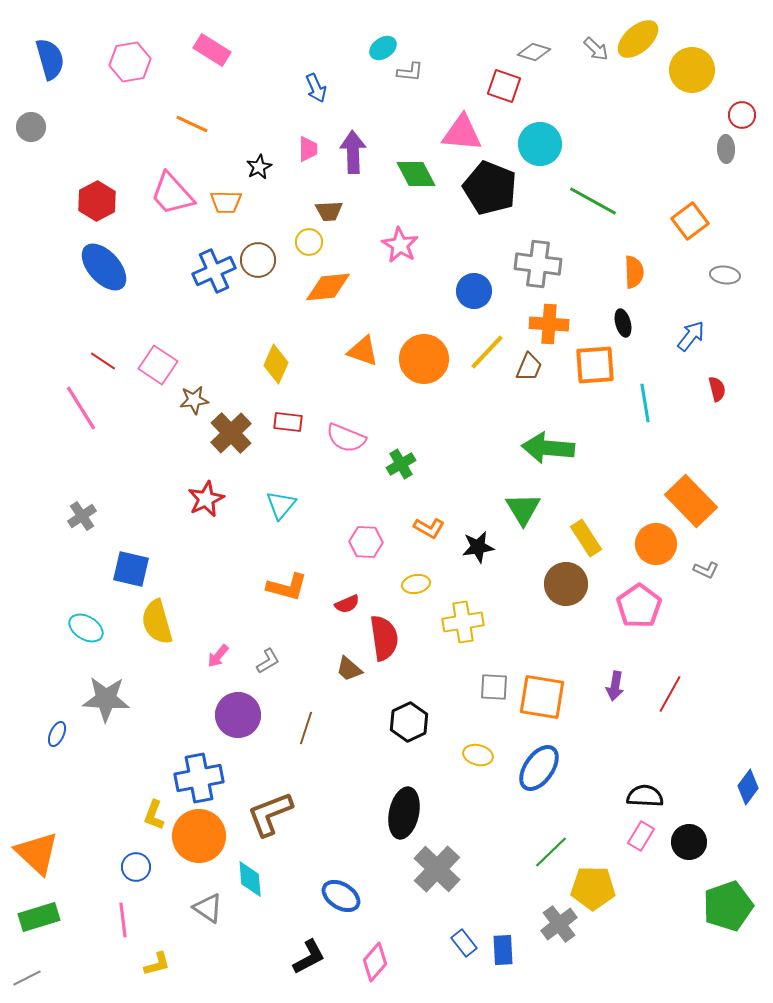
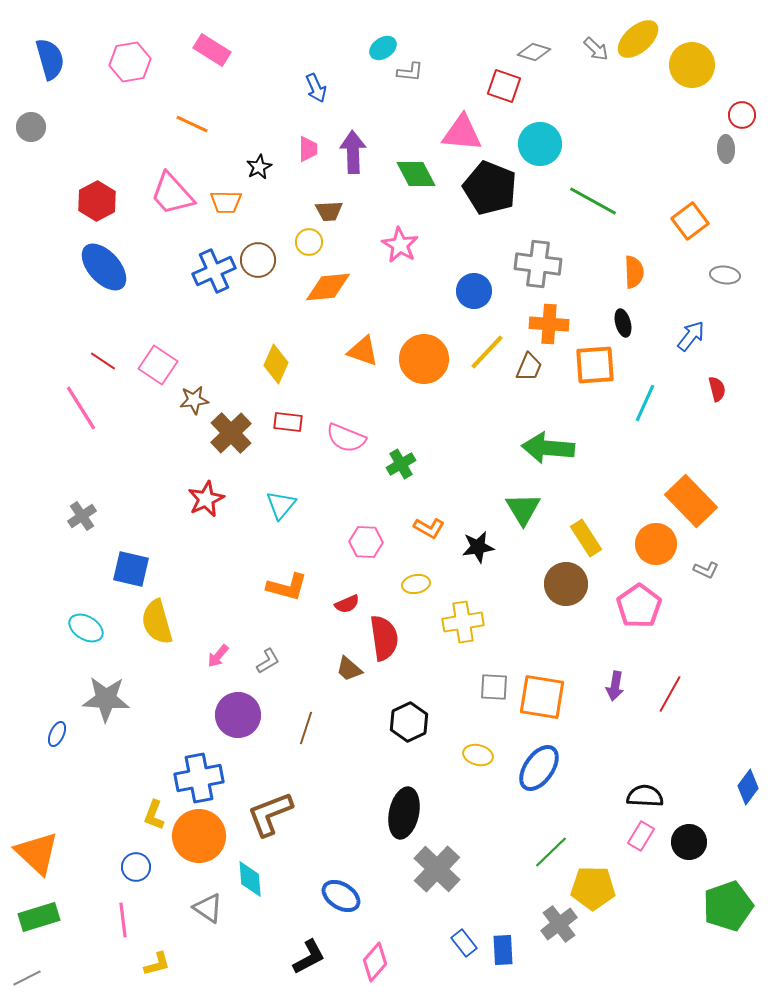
yellow circle at (692, 70): moved 5 px up
cyan line at (645, 403): rotated 33 degrees clockwise
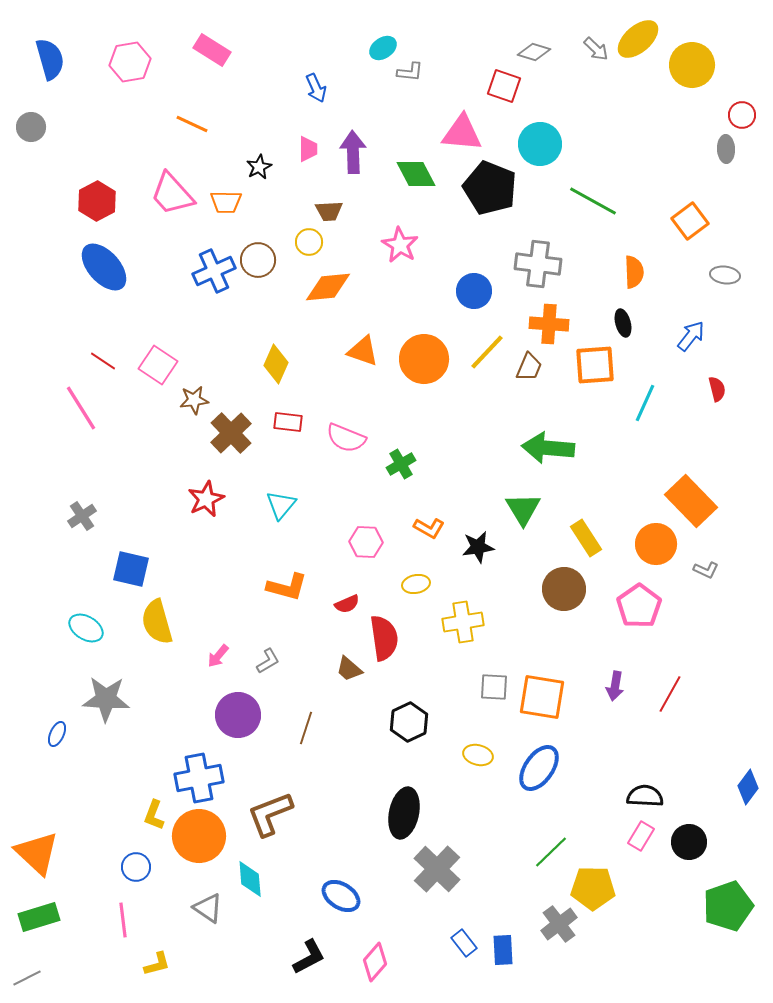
brown circle at (566, 584): moved 2 px left, 5 px down
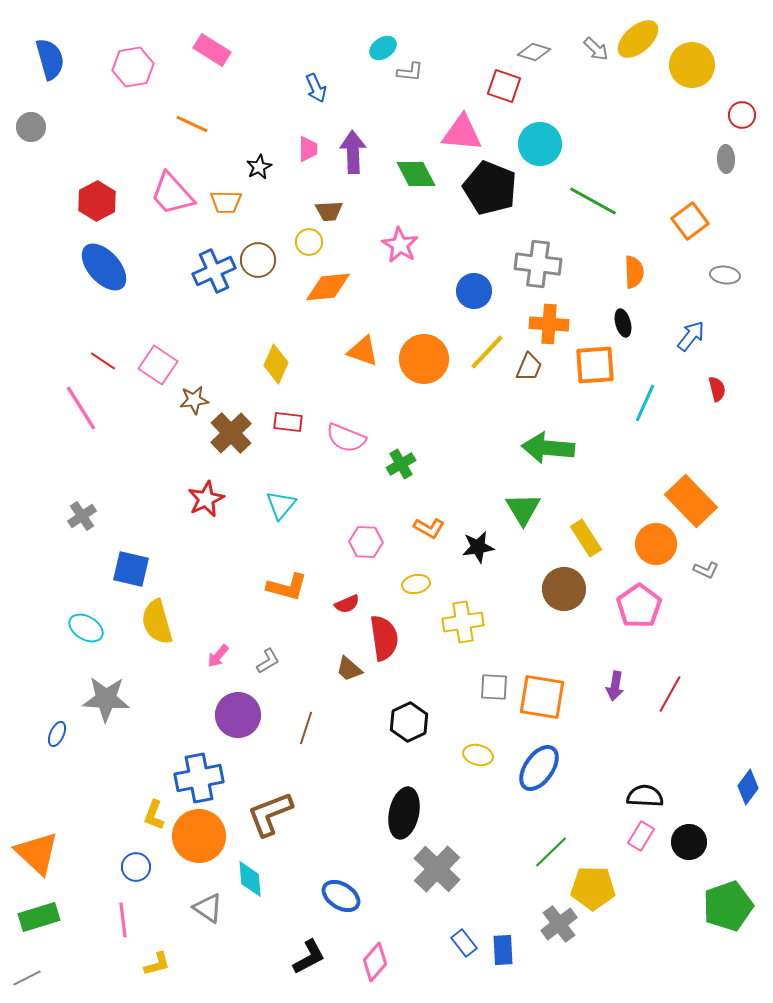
pink hexagon at (130, 62): moved 3 px right, 5 px down
gray ellipse at (726, 149): moved 10 px down
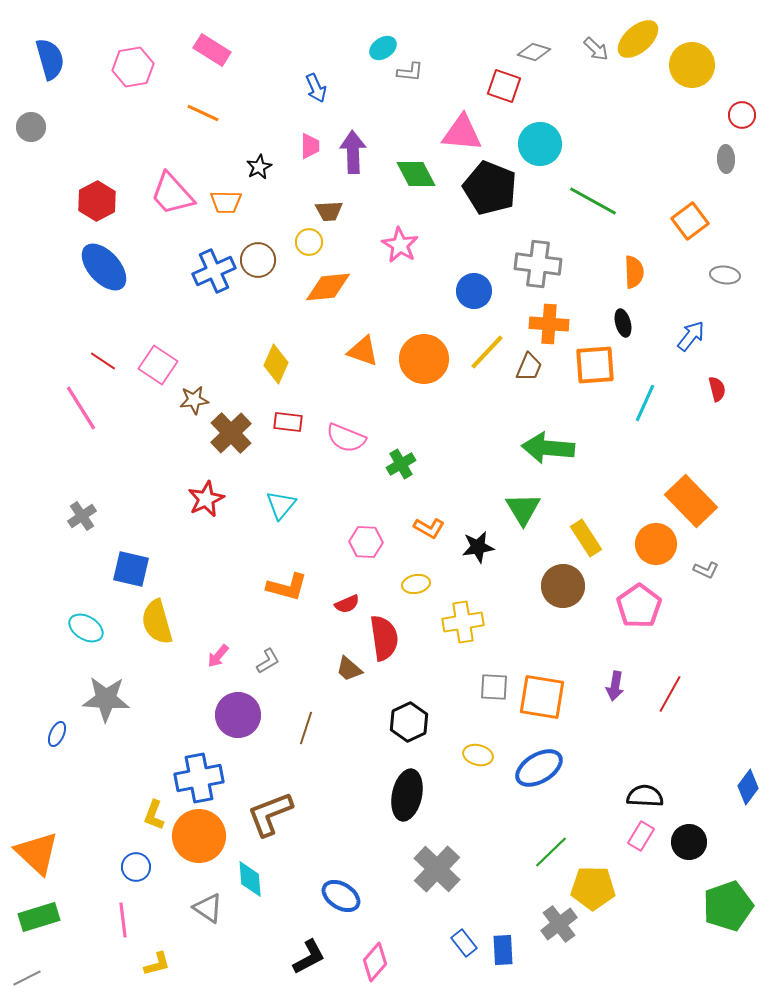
orange line at (192, 124): moved 11 px right, 11 px up
pink trapezoid at (308, 149): moved 2 px right, 3 px up
brown circle at (564, 589): moved 1 px left, 3 px up
blue ellipse at (539, 768): rotated 24 degrees clockwise
black ellipse at (404, 813): moved 3 px right, 18 px up
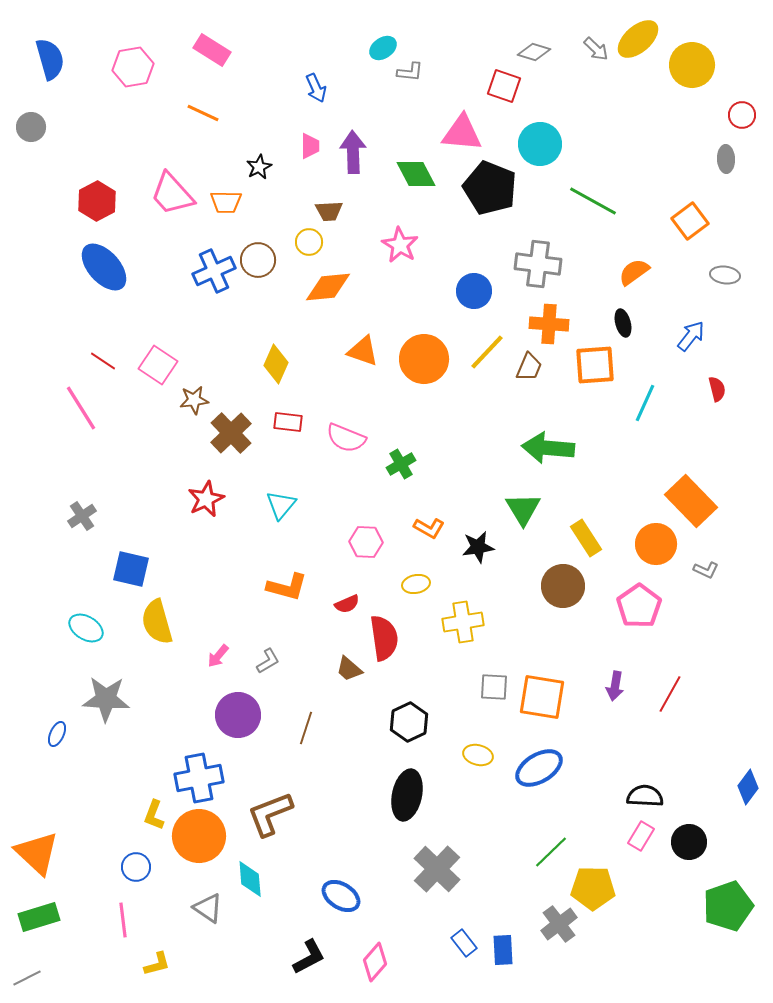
orange semicircle at (634, 272): rotated 124 degrees counterclockwise
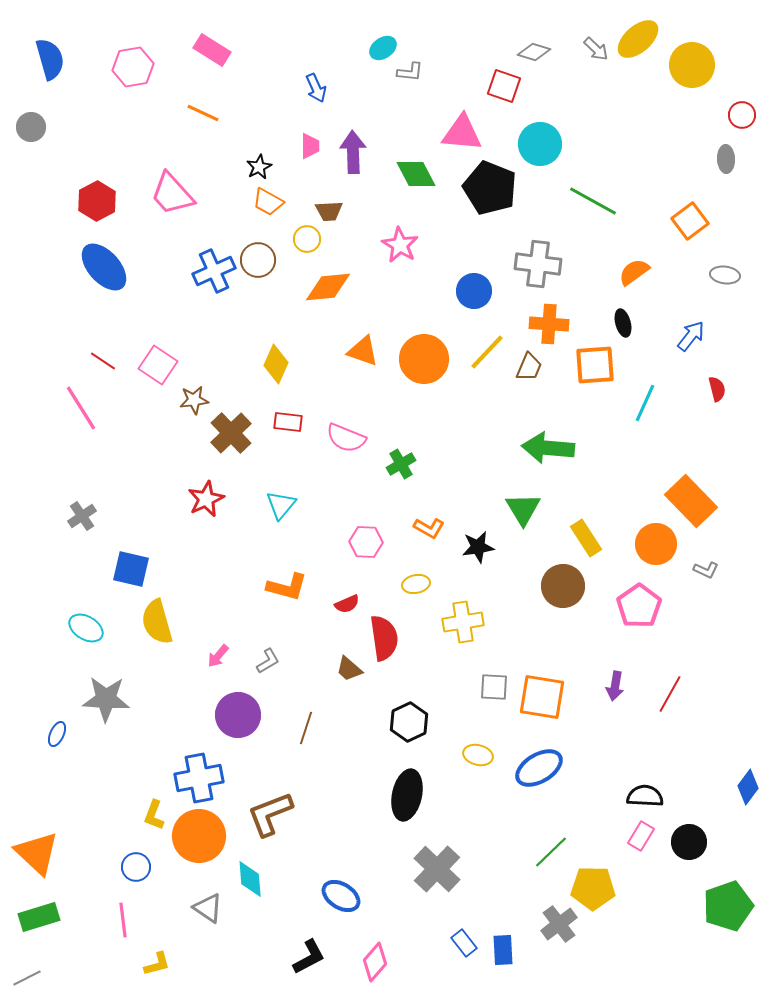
orange trapezoid at (226, 202): moved 42 px right; rotated 28 degrees clockwise
yellow circle at (309, 242): moved 2 px left, 3 px up
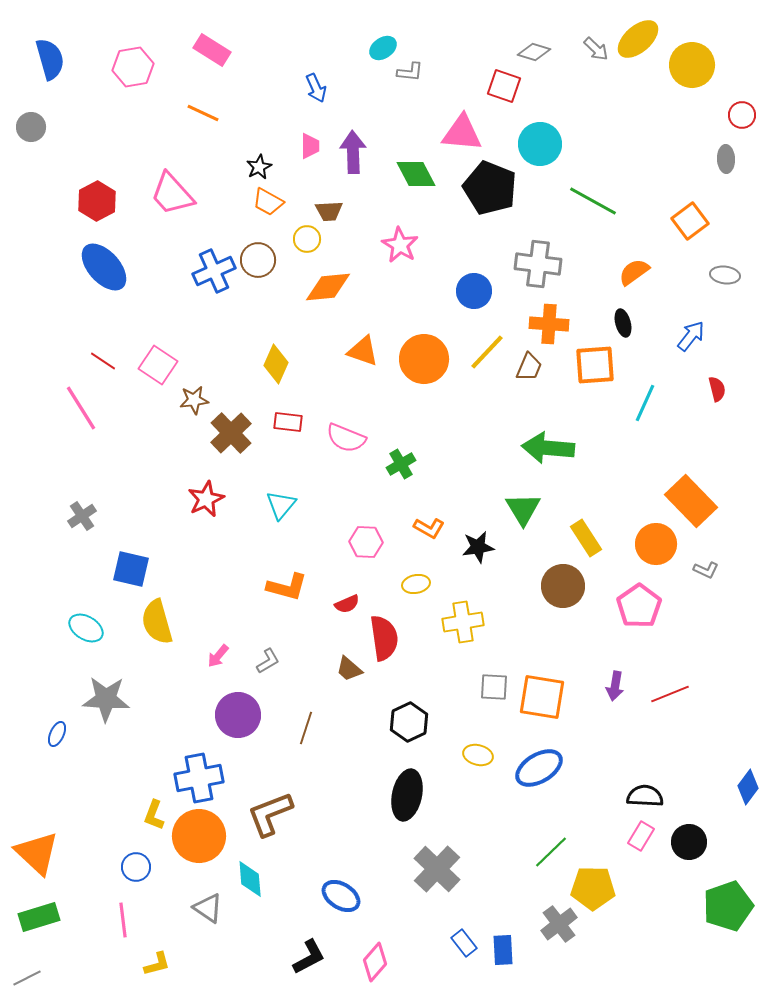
red line at (670, 694): rotated 39 degrees clockwise
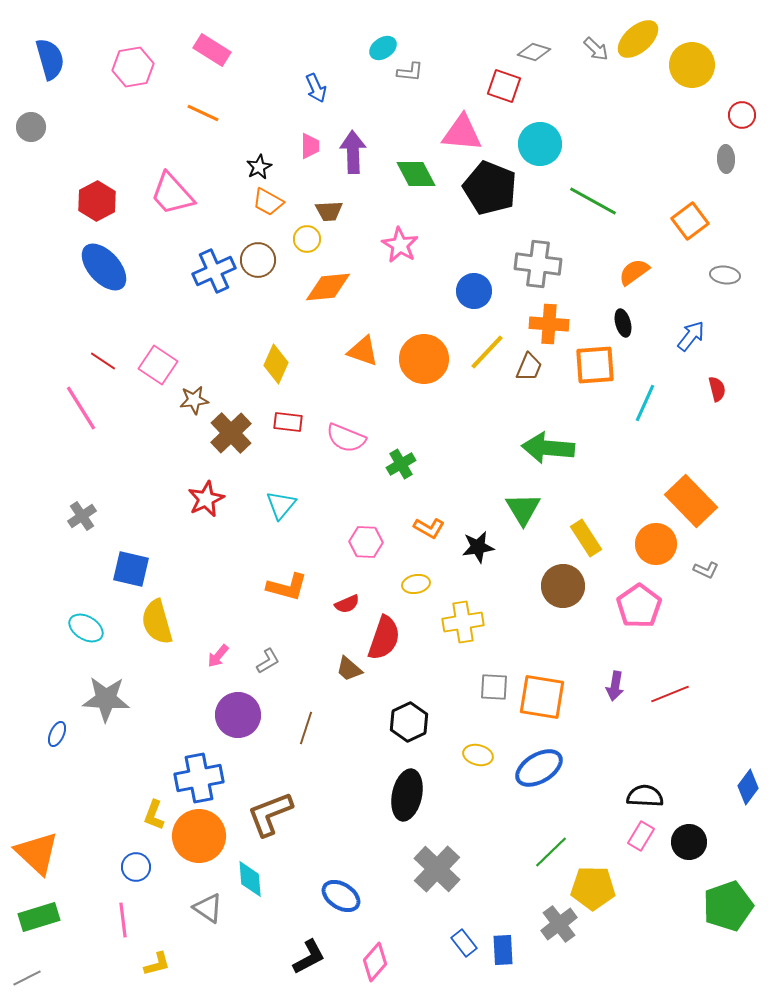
red semicircle at (384, 638): rotated 27 degrees clockwise
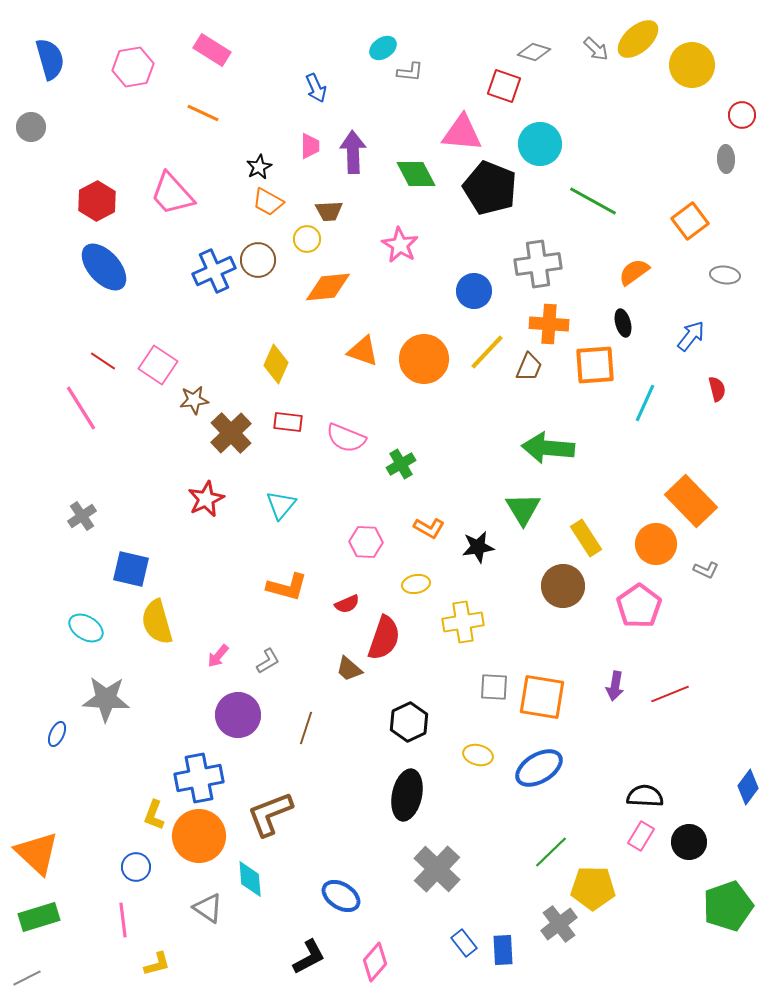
gray cross at (538, 264): rotated 15 degrees counterclockwise
